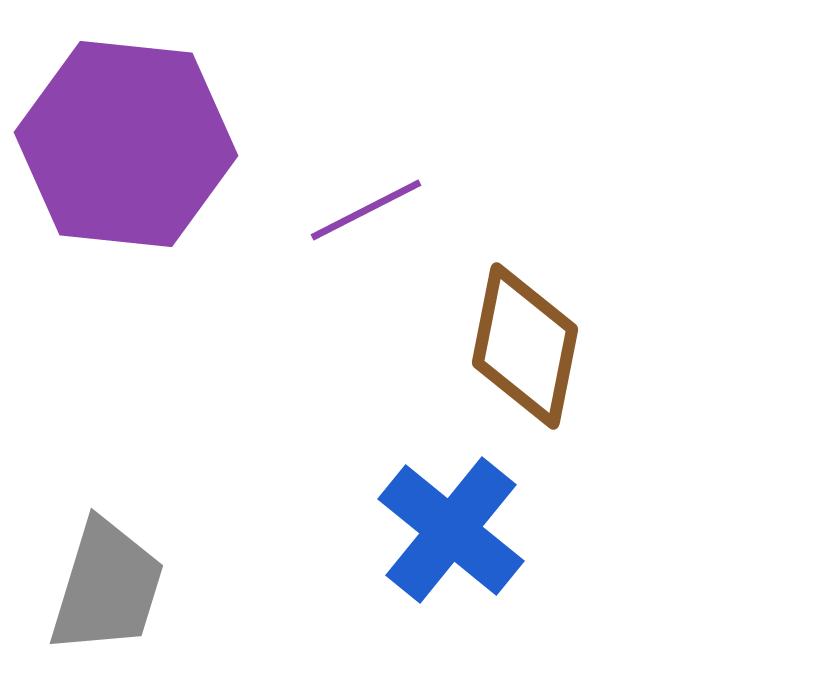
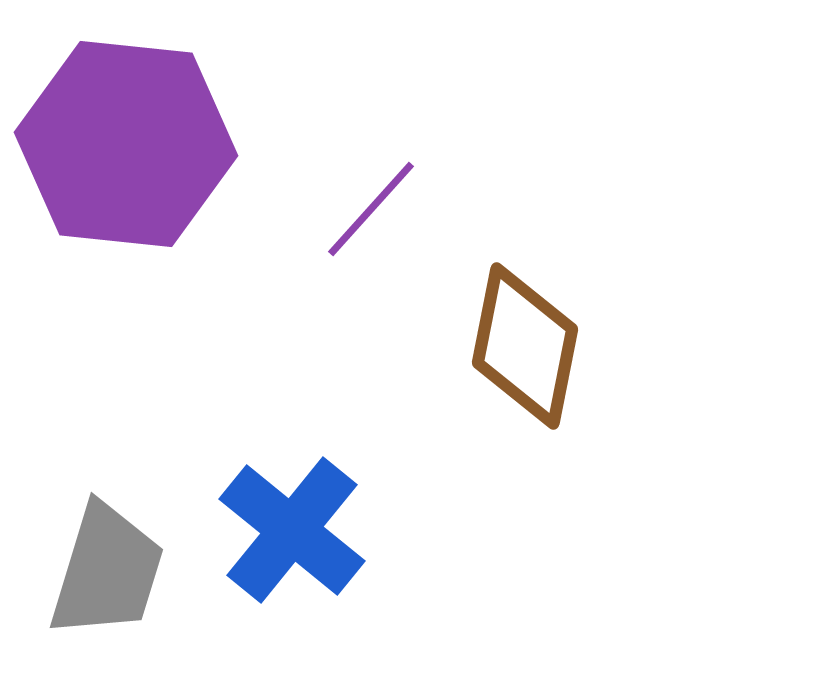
purple line: moved 5 px right, 1 px up; rotated 21 degrees counterclockwise
blue cross: moved 159 px left
gray trapezoid: moved 16 px up
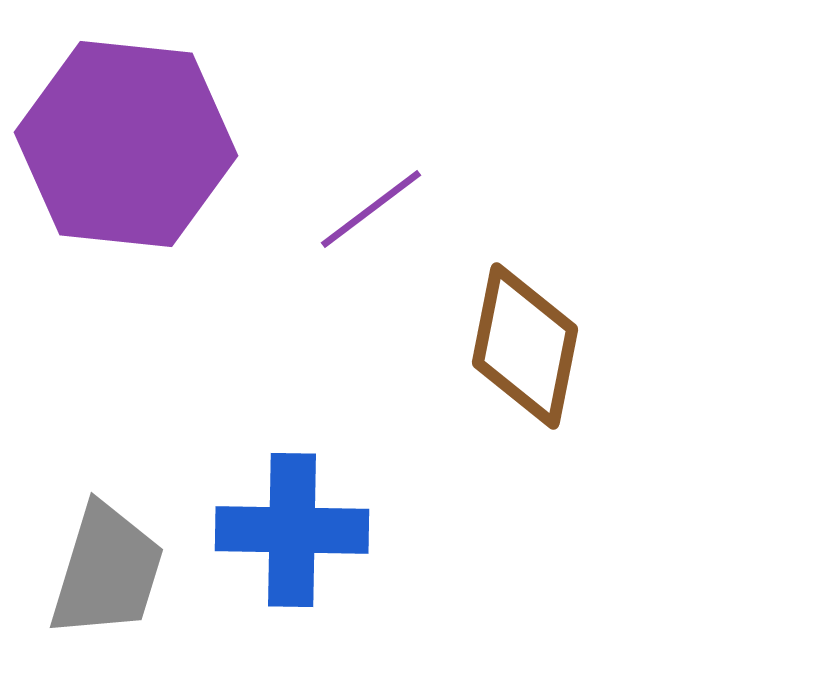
purple line: rotated 11 degrees clockwise
blue cross: rotated 38 degrees counterclockwise
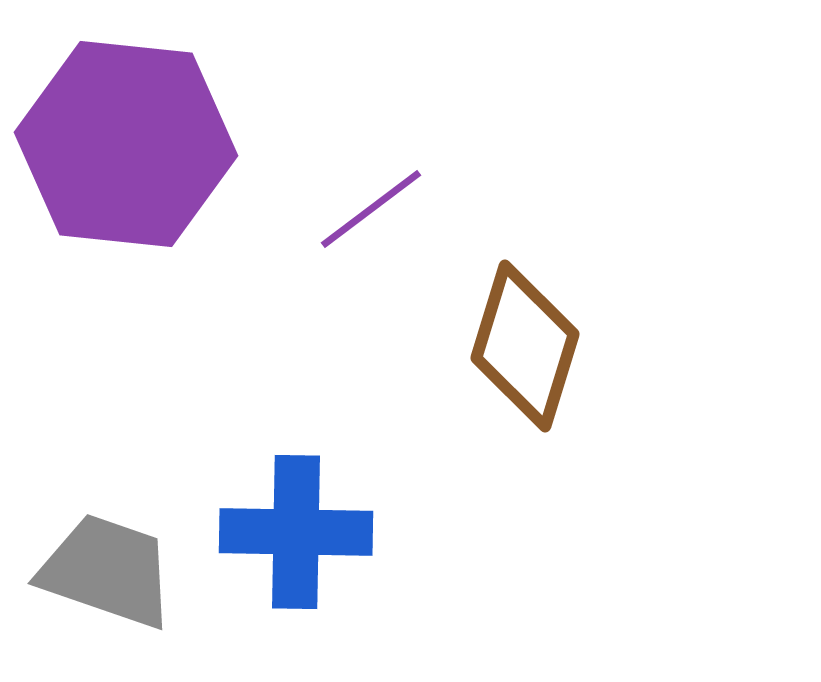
brown diamond: rotated 6 degrees clockwise
blue cross: moved 4 px right, 2 px down
gray trapezoid: rotated 88 degrees counterclockwise
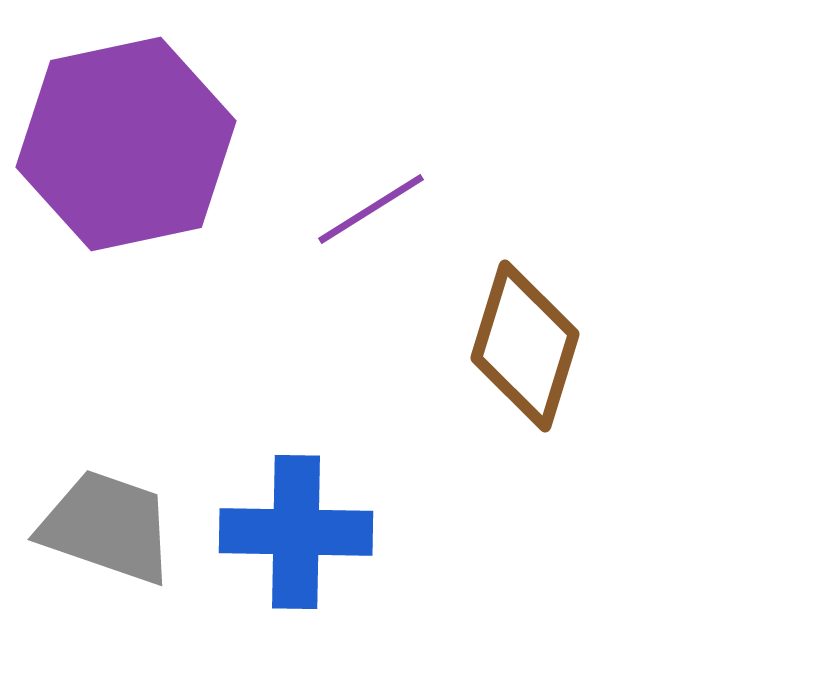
purple hexagon: rotated 18 degrees counterclockwise
purple line: rotated 5 degrees clockwise
gray trapezoid: moved 44 px up
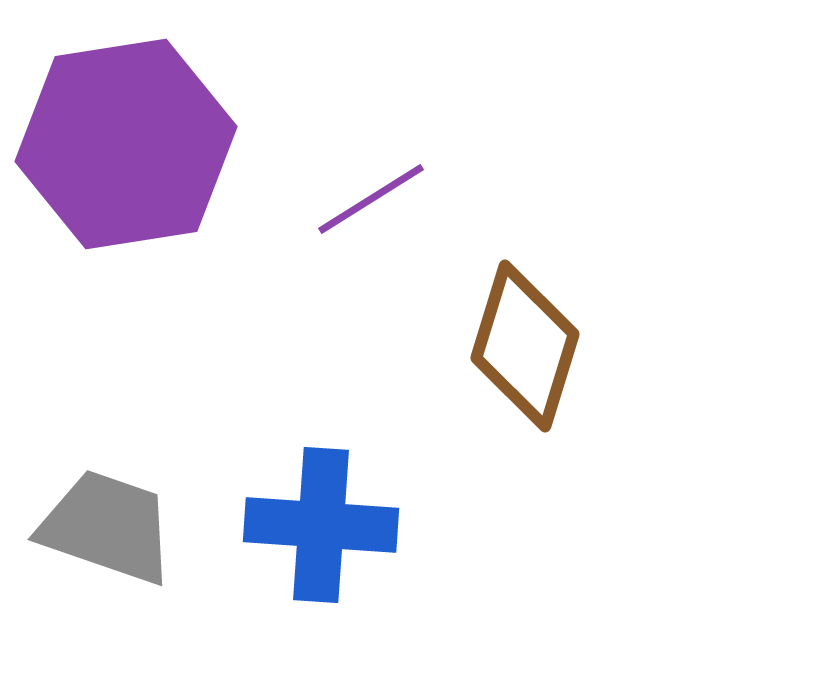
purple hexagon: rotated 3 degrees clockwise
purple line: moved 10 px up
blue cross: moved 25 px right, 7 px up; rotated 3 degrees clockwise
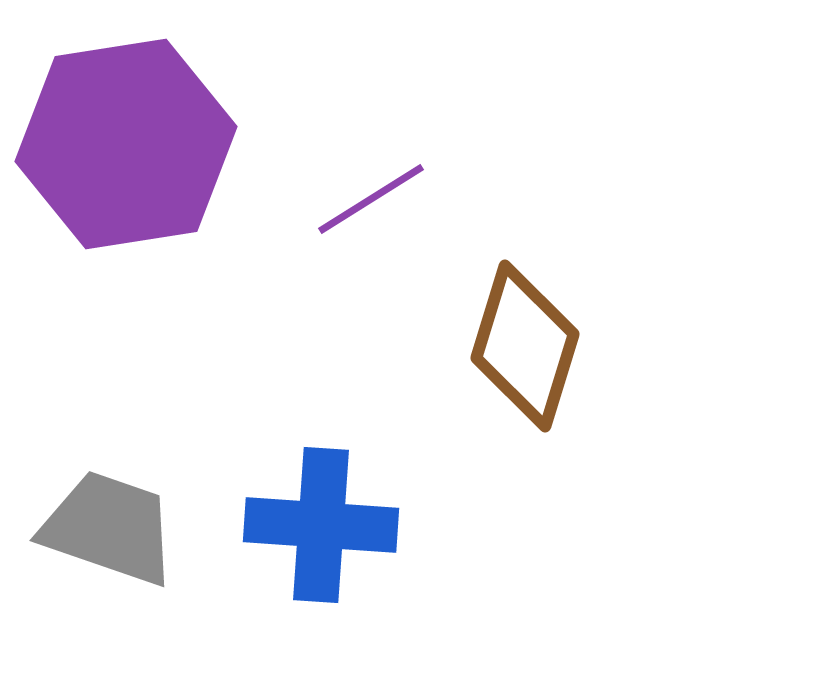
gray trapezoid: moved 2 px right, 1 px down
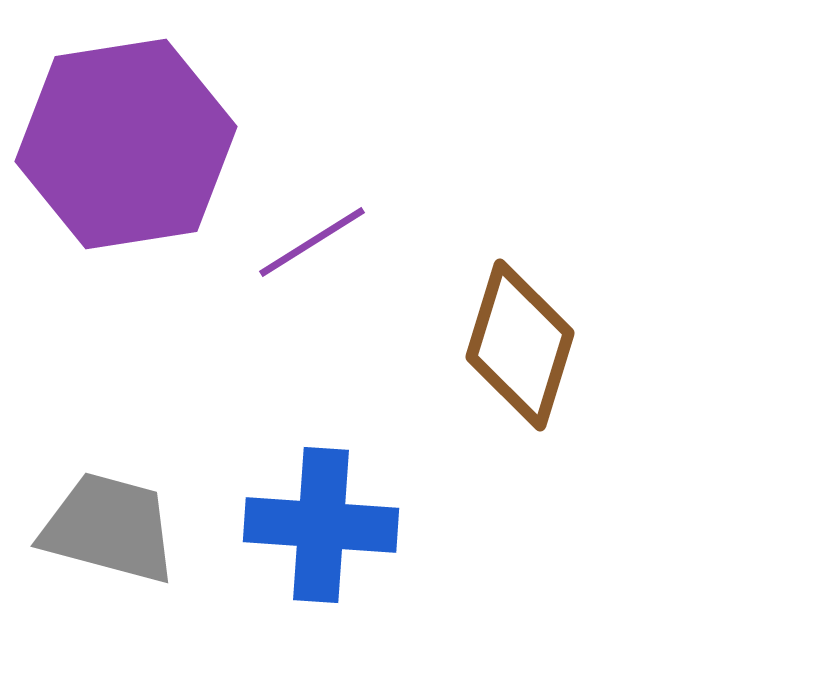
purple line: moved 59 px left, 43 px down
brown diamond: moved 5 px left, 1 px up
gray trapezoid: rotated 4 degrees counterclockwise
